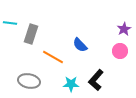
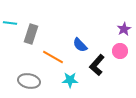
black L-shape: moved 1 px right, 15 px up
cyan star: moved 1 px left, 4 px up
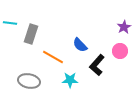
purple star: moved 2 px up
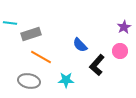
gray rectangle: rotated 54 degrees clockwise
orange line: moved 12 px left
cyan star: moved 4 px left
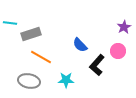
pink circle: moved 2 px left
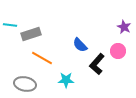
cyan line: moved 2 px down
purple star: rotated 16 degrees counterclockwise
orange line: moved 1 px right, 1 px down
black L-shape: moved 1 px up
gray ellipse: moved 4 px left, 3 px down
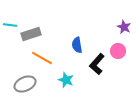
blue semicircle: moved 3 px left; rotated 35 degrees clockwise
cyan star: rotated 21 degrees clockwise
gray ellipse: rotated 35 degrees counterclockwise
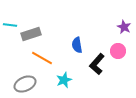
cyan star: moved 2 px left; rotated 28 degrees clockwise
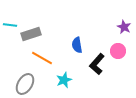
gray ellipse: rotated 35 degrees counterclockwise
